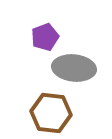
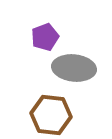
brown hexagon: moved 2 px down
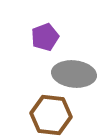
gray ellipse: moved 6 px down
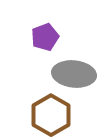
brown hexagon: rotated 24 degrees clockwise
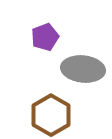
gray ellipse: moved 9 px right, 5 px up
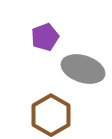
gray ellipse: rotated 12 degrees clockwise
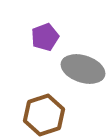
brown hexagon: moved 7 px left; rotated 12 degrees clockwise
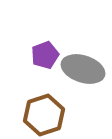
purple pentagon: moved 18 px down
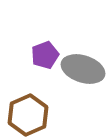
brown hexagon: moved 16 px left; rotated 6 degrees counterclockwise
